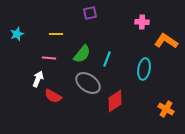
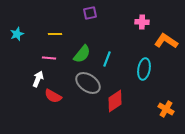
yellow line: moved 1 px left
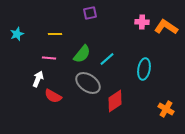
orange L-shape: moved 14 px up
cyan line: rotated 28 degrees clockwise
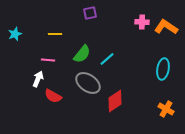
cyan star: moved 2 px left
pink line: moved 1 px left, 2 px down
cyan ellipse: moved 19 px right
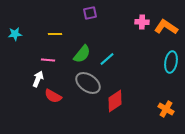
cyan star: rotated 16 degrees clockwise
cyan ellipse: moved 8 px right, 7 px up
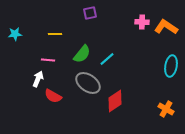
cyan ellipse: moved 4 px down
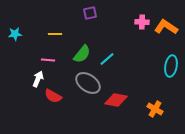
red diamond: moved 1 px right, 1 px up; rotated 45 degrees clockwise
orange cross: moved 11 px left
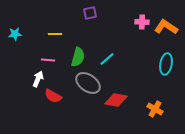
green semicircle: moved 4 px left, 3 px down; rotated 24 degrees counterclockwise
cyan ellipse: moved 5 px left, 2 px up
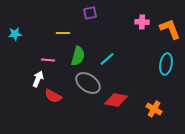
orange L-shape: moved 4 px right, 2 px down; rotated 35 degrees clockwise
yellow line: moved 8 px right, 1 px up
green semicircle: moved 1 px up
orange cross: moved 1 px left
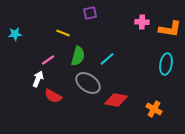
orange L-shape: rotated 120 degrees clockwise
yellow line: rotated 24 degrees clockwise
pink line: rotated 40 degrees counterclockwise
